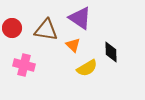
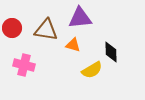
purple triangle: rotated 40 degrees counterclockwise
orange triangle: rotated 28 degrees counterclockwise
yellow semicircle: moved 5 px right, 2 px down
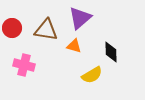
purple triangle: rotated 35 degrees counterclockwise
orange triangle: moved 1 px right, 1 px down
yellow semicircle: moved 5 px down
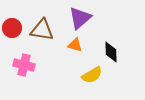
brown triangle: moved 4 px left
orange triangle: moved 1 px right, 1 px up
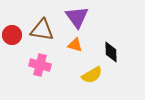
purple triangle: moved 3 px left, 1 px up; rotated 25 degrees counterclockwise
red circle: moved 7 px down
pink cross: moved 16 px right
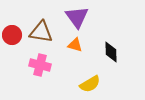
brown triangle: moved 1 px left, 2 px down
yellow semicircle: moved 2 px left, 9 px down
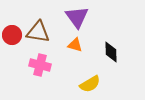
brown triangle: moved 3 px left
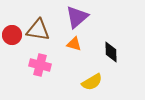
purple triangle: rotated 25 degrees clockwise
brown triangle: moved 2 px up
orange triangle: moved 1 px left, 1 px up
yellow semicircle: moved 2 px right, 2 px up
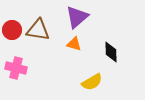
red circle: moved 5 px up
pink cross: moved 24 px left, 3 px down
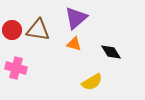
purple triangle: moved 1 px left, 1 px down
black diamond: rotated 30 degrees counterclockwise
